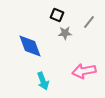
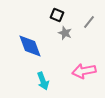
gray star: rotated 24 degrees clockwise
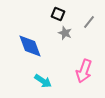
black square: moved 1 px right, 1 px up
pink arrow: rotated 60 degrees counterclockwise
cyan arrow: rotated 36 degrees counterclockwise
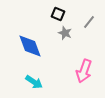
cyan arrow: moved 9 px left, 1 px down
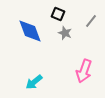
gray line: moved 2 px right, 1 px up
blue diamond: moved 15 px up
cyan arrow: rotated 108 degrees clockwise
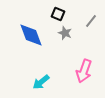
blue diamond: moved 1 px right, 4 px down
cyan arrow: moved 7 px right
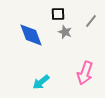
black square: rotated 24 degrees counterclockwise
gray star: moved 1 px up
pink arrow: moved 1 px right, 2 px down
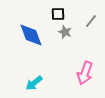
cyan arrow: moved 7 px left, 1 px down
